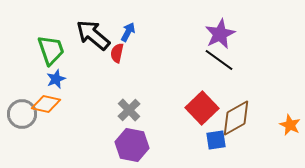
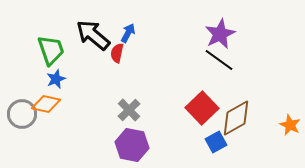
blue arrow: moved 1 px down
blue square: moved 2 px down; rotated 20 degrees counterclockwise
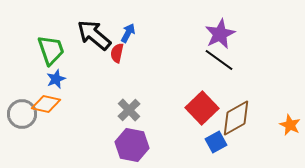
black arrow: moved 1 px right
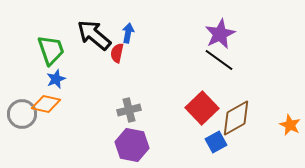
blue arrow: rotated 18 degrees counterclockwise
gray cross: rotated 30 degrees clockwise
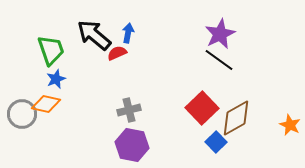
red semicircle: rotated 54 degrees clockwise
blue square: rotated 15 degrees counterclockwise
